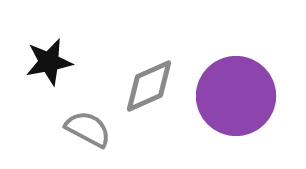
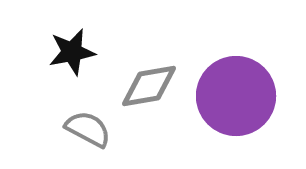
black star: moved 23 px right, 10 px up
gray diamond: rotated 14 degrees clockwise
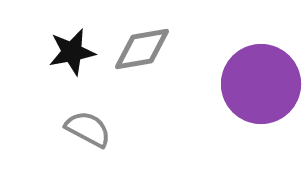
gray diamond: moved 7 px left, 37 px up
purple circle: moved 25 px right, 12 px up
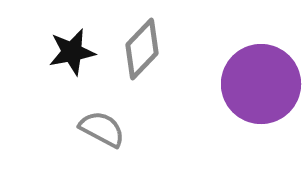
gray diamond: rotated 36 degrees counterclockwise
gray semicircle: moved 14 px right
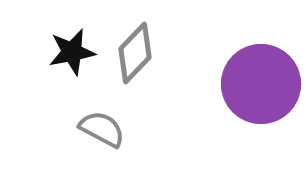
gray diamond: moved 7 px left, 4 px down
